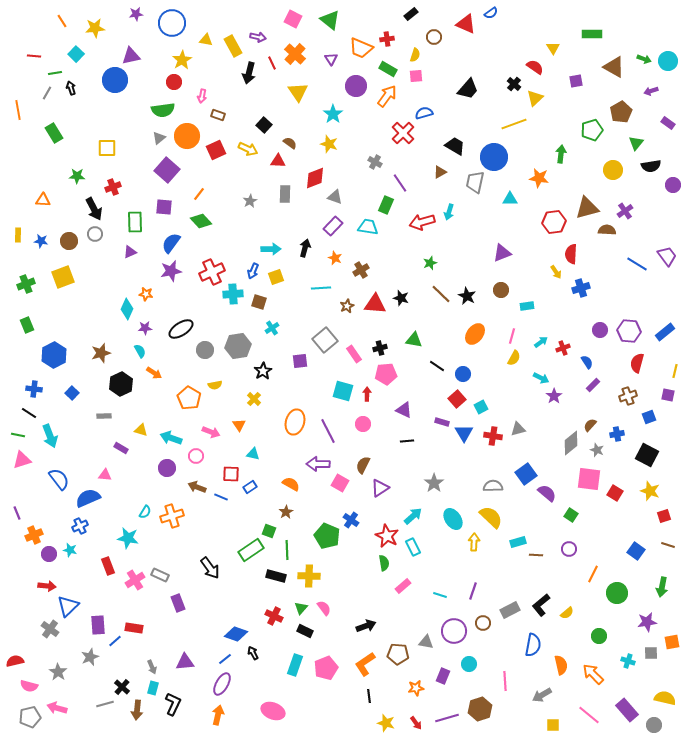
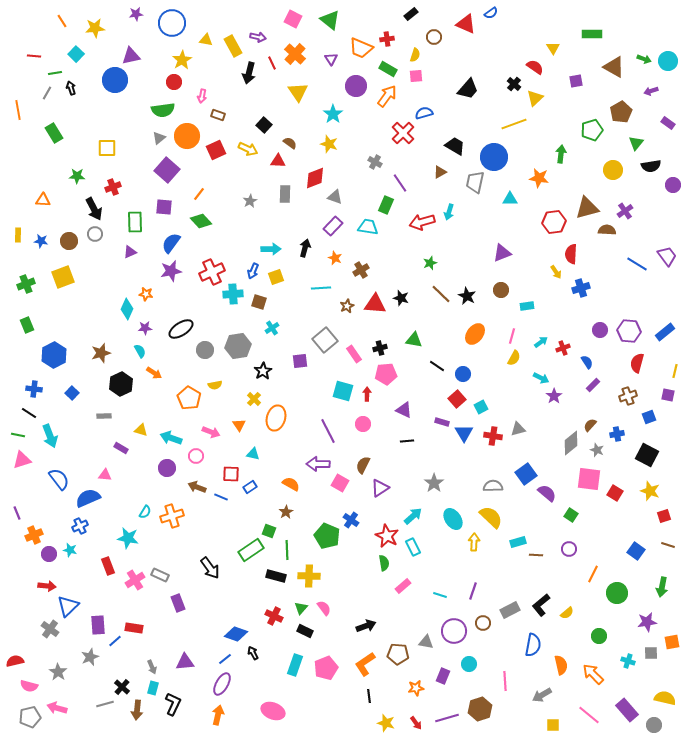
orange ellipse at (295, 422): moved 19 px left, 4 px up
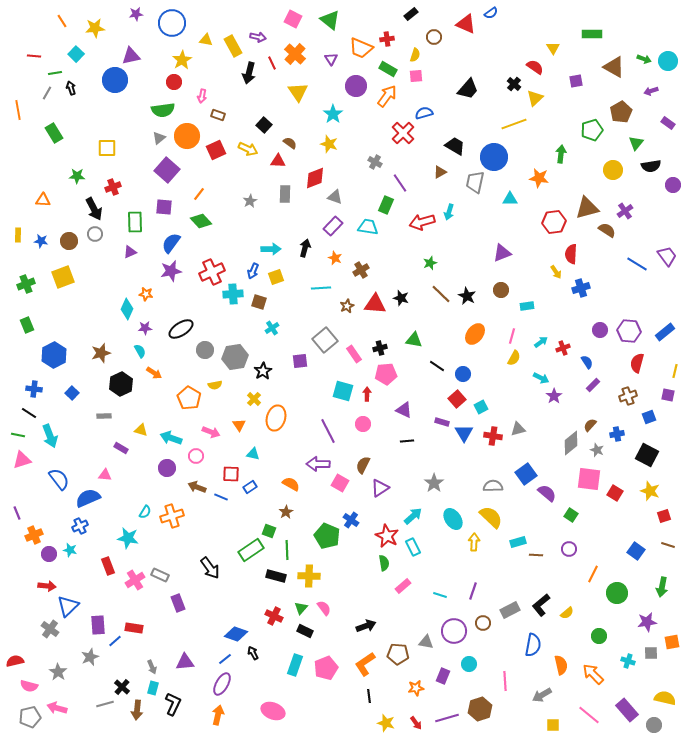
brown semicircle at (607, 230): rotated 30 degrees clockwise
gray hexagon at (238, 346): moved 3 px left, 11 px down
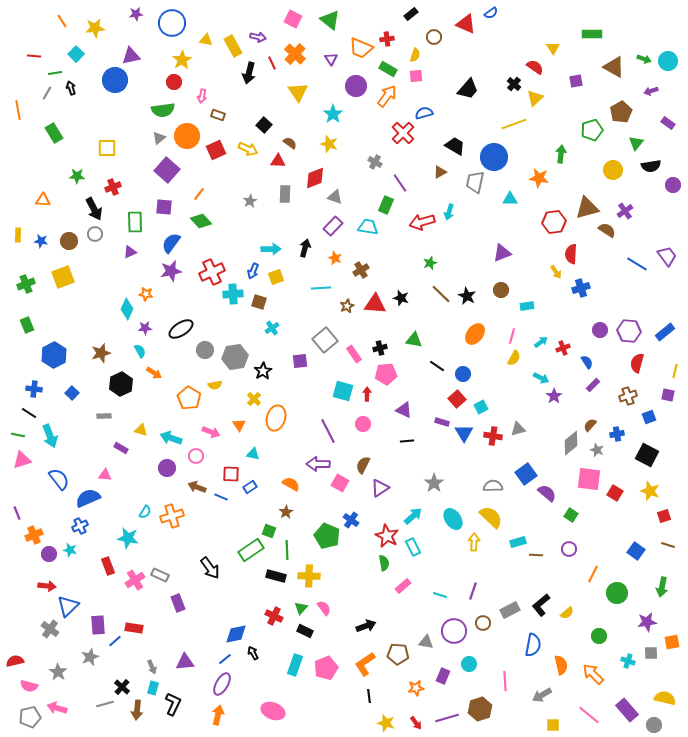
blue diamond at (236, 634): rotated 30 degrees counterclockwise
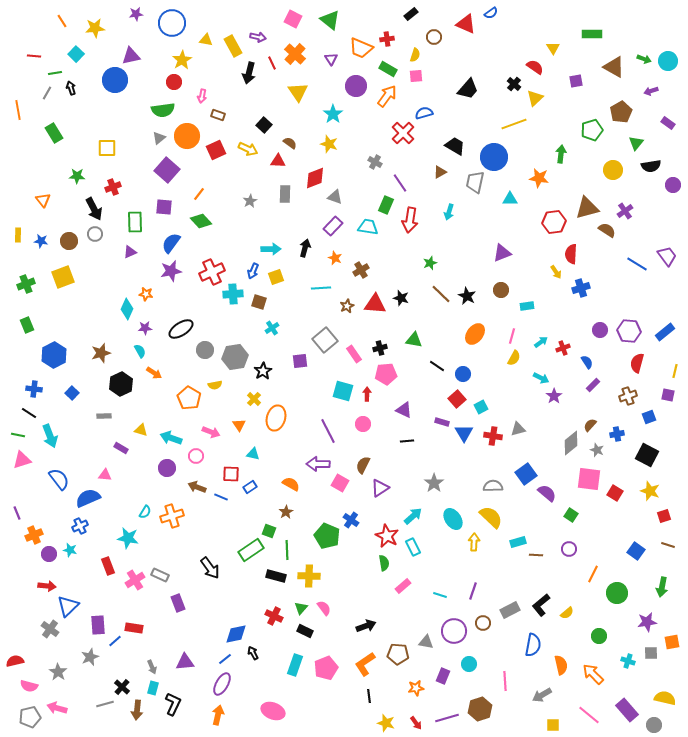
orange triangle at (43, 200): rotated 49 degrees clockwise
red arrow at (422, 222): moved 12 px left, 2 px up; rotated 65 degrees counterclockwise
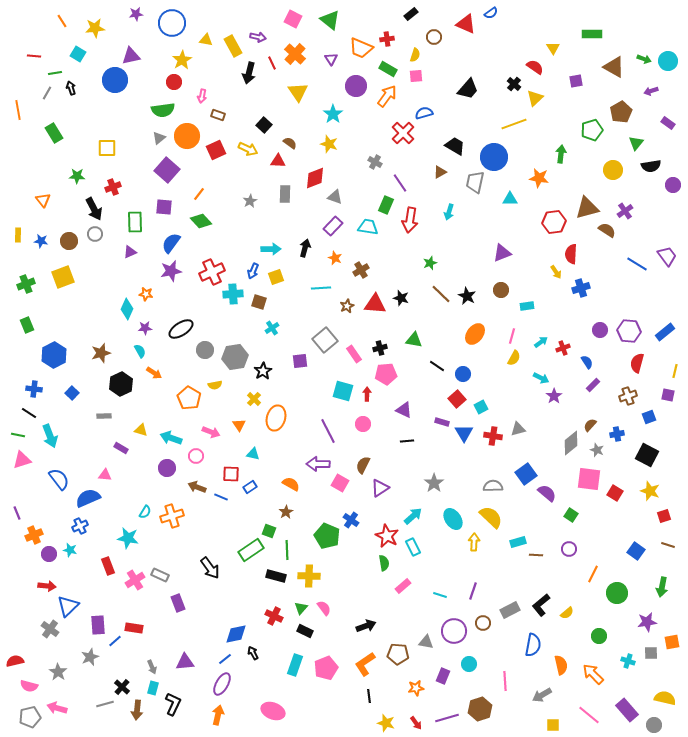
cyan square at (76, 54): moved 2 px right; rotated 14 degrees counterclockwise
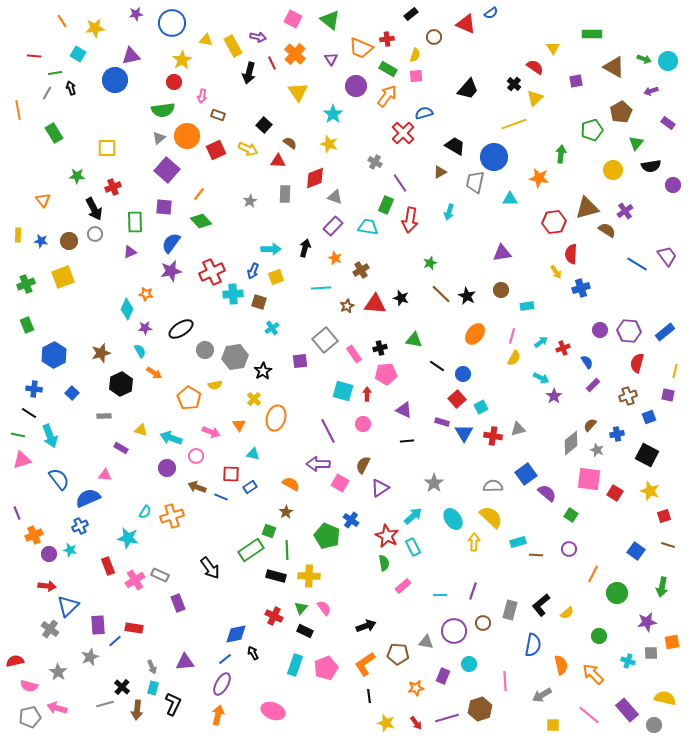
purple triangle at (502, 253): rotated 12 degrees clockwise
cyan line at (440, 595): rotated 16 degrees counterclockwise
gray rectangle at (510, 610): rotated 48 degrees counterclockwise
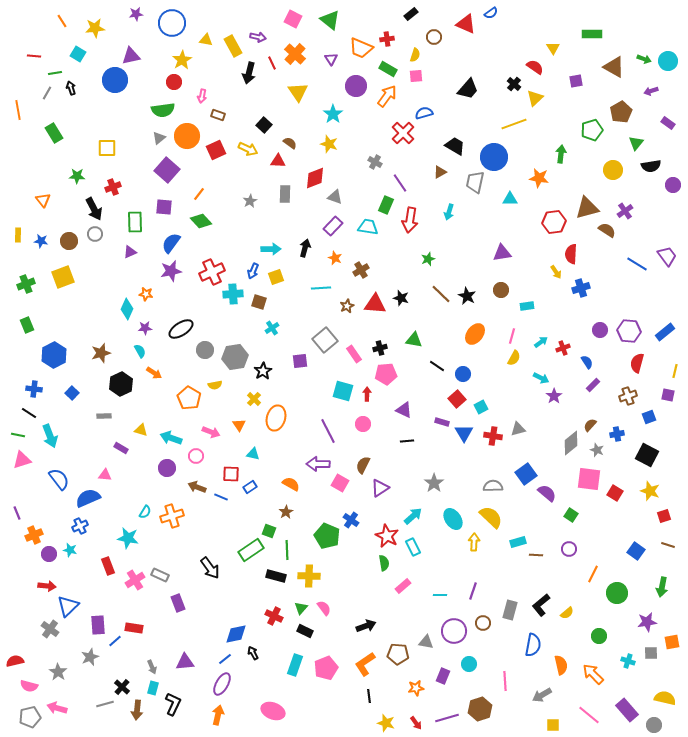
green star at (430, 263): moved 2 px left, 4 px up
